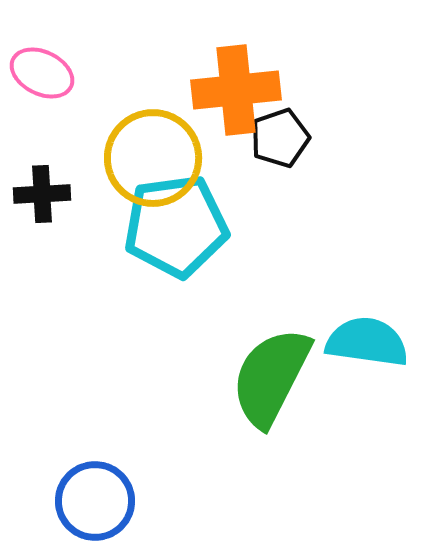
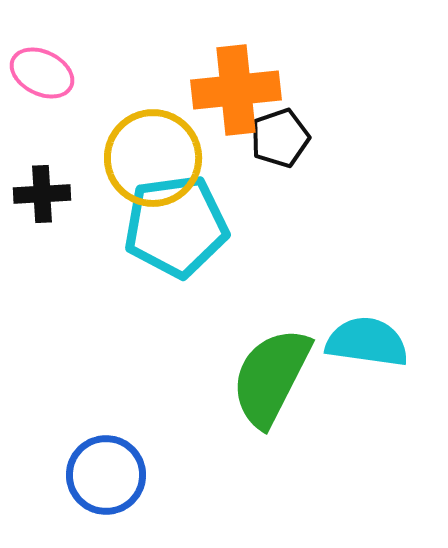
blue circle: moved 11 px right, 26 px up
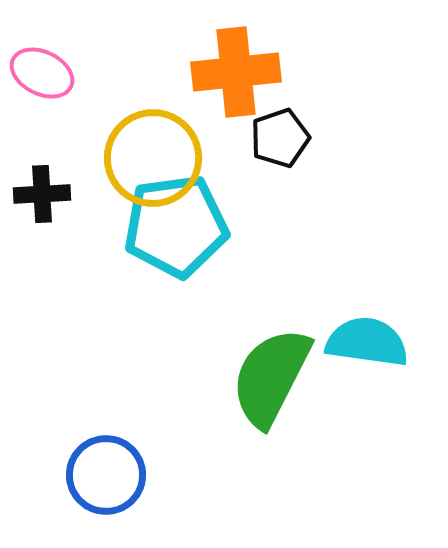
orange cross: moved 18 px up
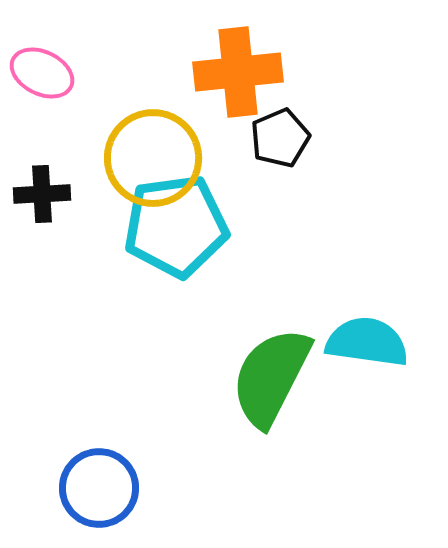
orange cross: moved 2 px right
black pentagon: rotated 4 degrees counterclockwise
blue circle: moved 7 px left, 13 px down
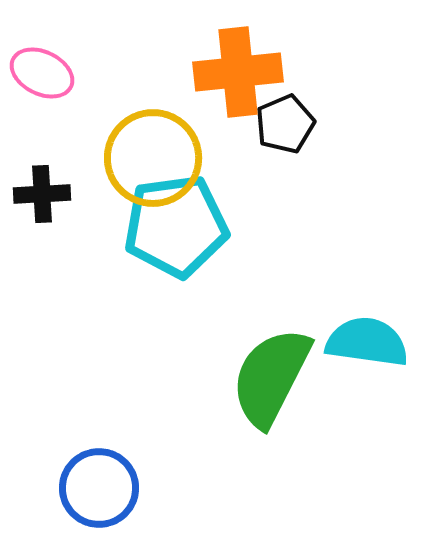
black pentagon: moved 5 px right, 14 px up
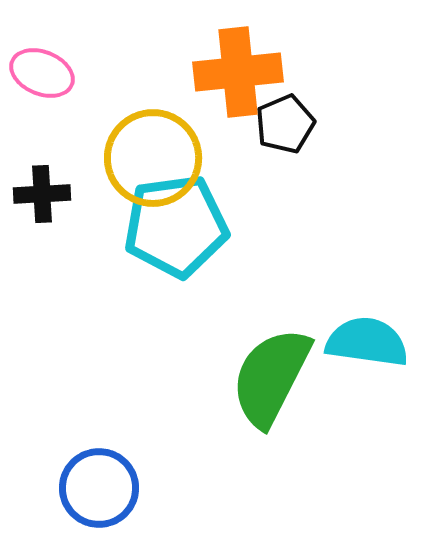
pink ellipse: rotated 4 degrees counterclockwise
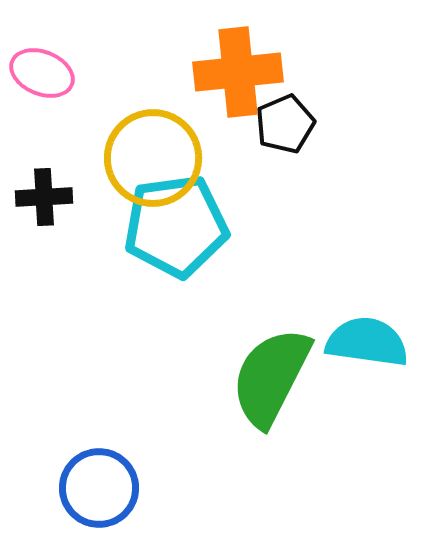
black cross: moved 2 px right, 3 px down
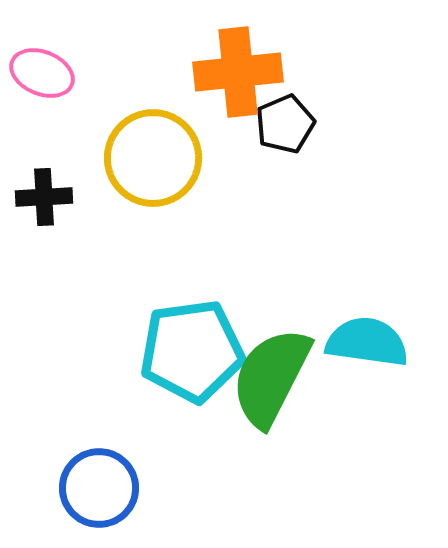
cyan pentagon: moved 16 px right, 125 px down
